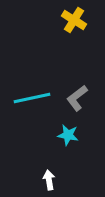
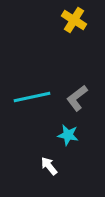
cyan line: moved 1 px up
white arrow: moved 14 px up; rotated 30 degrees counterclockwise
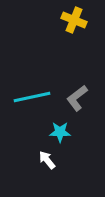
yellow cross: rotated 10 degrees counterclockwise
cyan star: moved 8 px left, 3 px up; rotated 10 degrees counterclockwise
white arrow: moved 2 px left, 6 px up
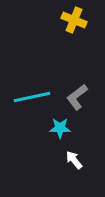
gray L-shape: moved 1 px up
cyan star: moved 4 px up
white arrow: moved 27 px right
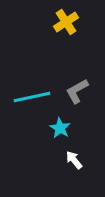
yellow cross: moved 8 px left, 2 px down; rotated 35 degrees clockwise
gray L-shape: moved 6 px up; rotated 8 degrees clockwise
cyan star: rotated 30 degrees clockwise
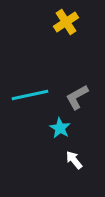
gray L-shape: moved 6 px down
cyan line: moved 2 px left, 2 px up
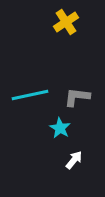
gray L-shape: rotated 36 degrees clockwise
white arrow: rotated 78 degrees clockwise
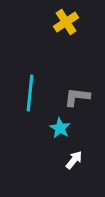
cyan line: moved 2 px up; rotated 72 degrees counterclockwise
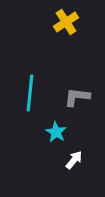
cyan star: moved 4 px left, 4 px down
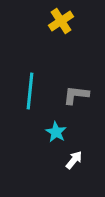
yellow cross: moved 5 px left, 1 px up
cyan line: moved 2 px up
gray L-shape: moved 1 px left, 2 px up
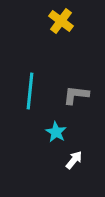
yellow cross: rotated 20 degrees counterclockwise
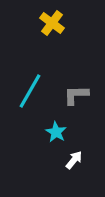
yellow cross: moved 9 px left, 2 px down
cyan line: rotated 24 degrees clockwise
gray L-shape: rotated 8 degrees counterclockwise
